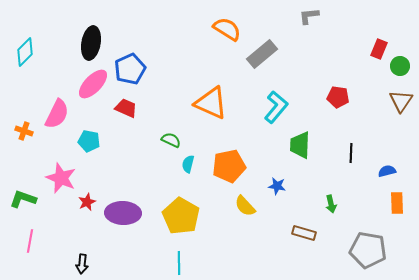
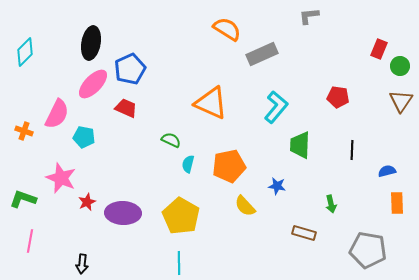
gray rectangle: rotated 16 degrees clockwise
cyan pentagon: moved 5 px left, 4 px up
black line: moved 1 px right, 3 px up
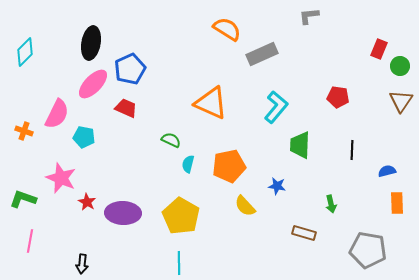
red star: rotated 18 degrees counterclockwise
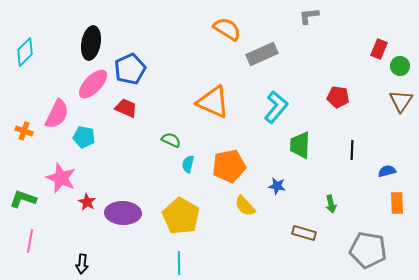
orange triangle: moved 2 px right, 1 px up
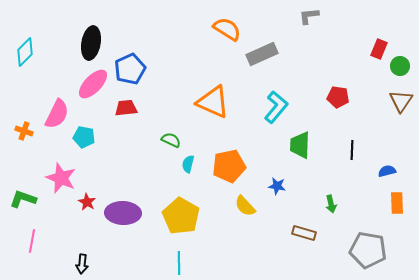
red trapezoid: rotated 30 degrees counterclockwise
pink line: moved 2 px right
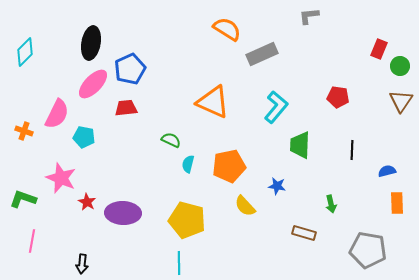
yellow pentagon: moved 6 px right, 4 px down; rotated 15 degrees counterclockwise
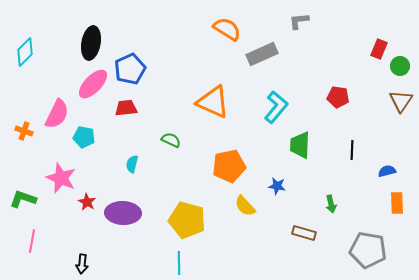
gray L-shape: moved 10 px left, 5 px down
cyan semicircle: moved 56 px left
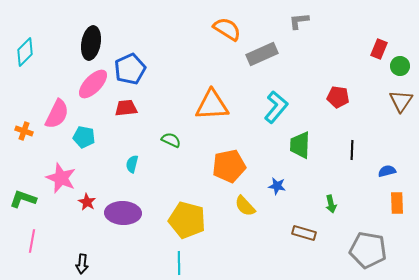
orange triangle: moved 1 px left, 3 px down; rotated 27 degrees counterclockwise
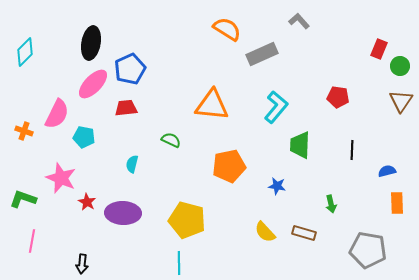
gray L-shape: rotated 55 degrees clockwise
orange triangle: rotated 9 degrees clockwise
yellow semicircle: moved 20 px right, 26 px down
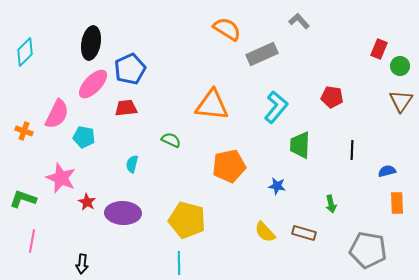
red pentagon: moved 6 px left
